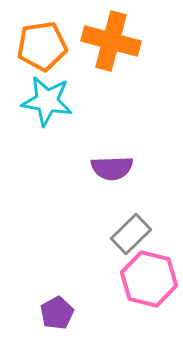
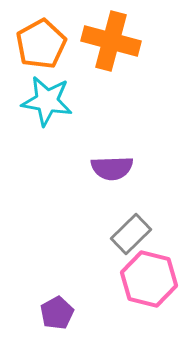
orange pentagon: moved 1 px left, 2 px up; rotated 21 degrees counterclockwise
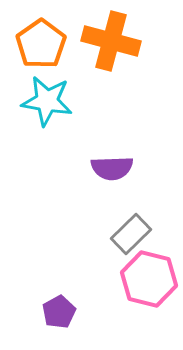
orange pentagon: rotated 6 degrees counterclockwise
purple pentagon: moved 2 px right, 1 px up
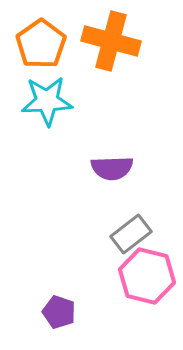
cyan star: rotated 12 degrees counterclockwise
gray rectangle: rotated 6 degrees clockwise
pink hexagon: moved 2 px left, 3 px up
purple pentagon: rotated 24 degrees counterclockwise
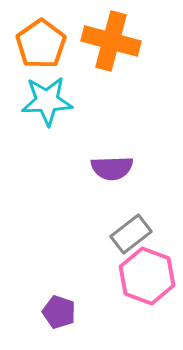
pink hexagon: rotated 6 degrees clockwise
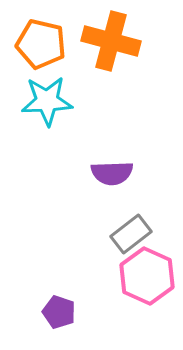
orange pentagon: rotated 24 degrees counterclockwise
purple semicircle: moved 5 px down
pink hexagon: rotated 4 degrees clockwise
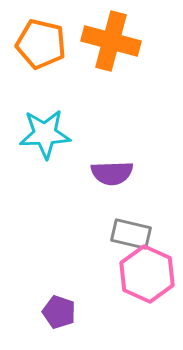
cyan star: moved 2 px left, 33 px down
gray rectangle: rotated 51 degrees clockwise
pink hexagon: moved 2 px up
